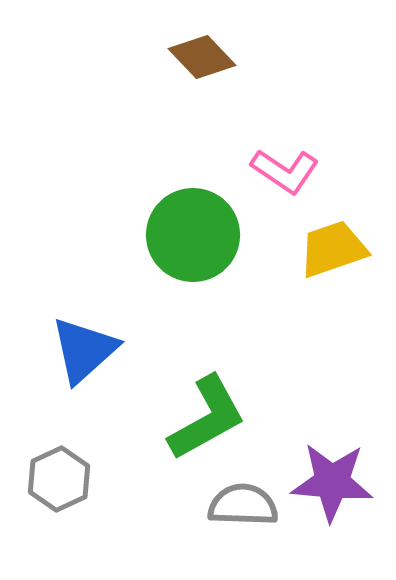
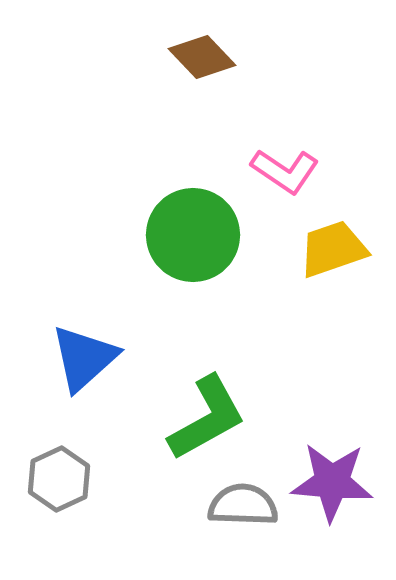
blue triangle: moved 8 px down
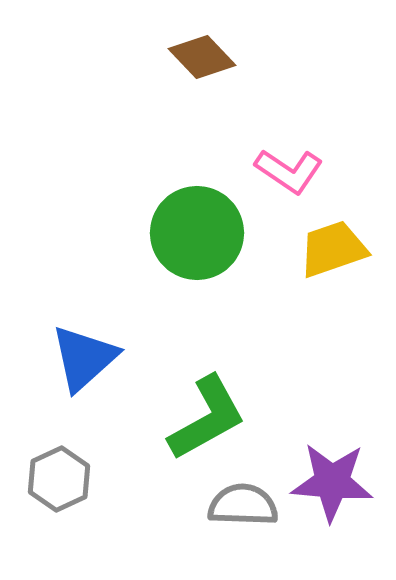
pink L-shape: moved 4 px right
green circle: moved 4 px right, 2 px up
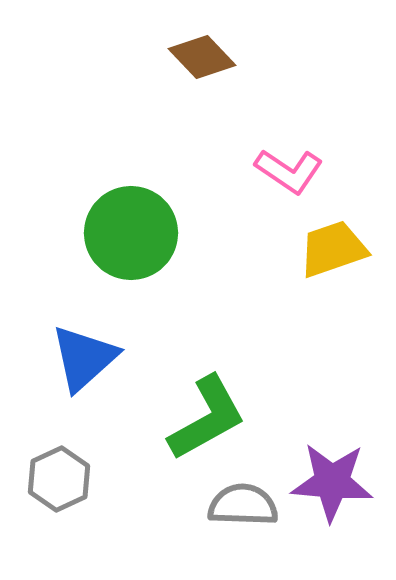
green circle: moved 66 px left
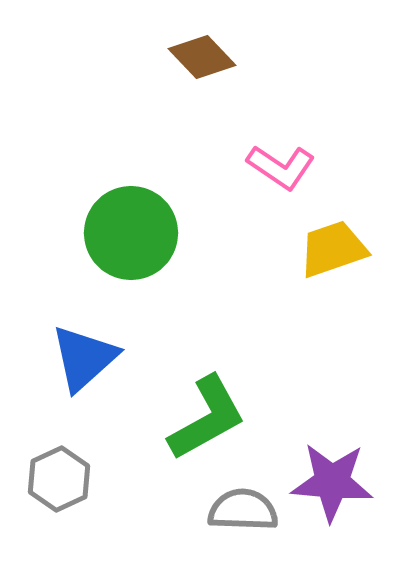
pink L-shape: moved 8 px left, 4 px up
gray semicircle: moved 5 px down
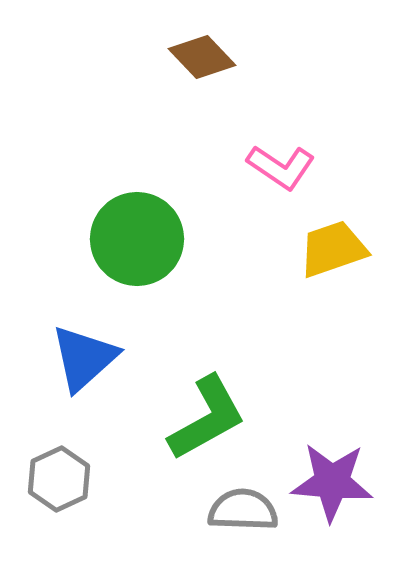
green circle: moved 6 px right, 6 px down
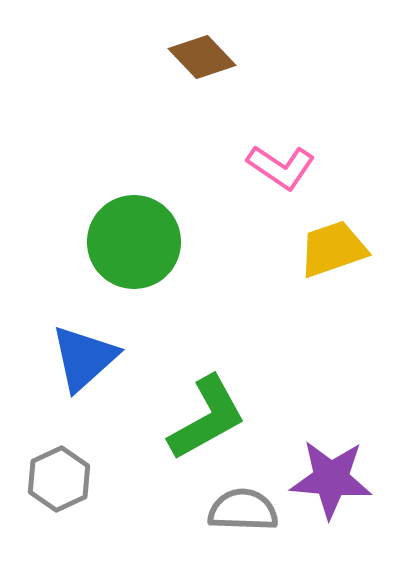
green circle: moved 3 px left, 3 px down
purple star: moved 1 px left, 3 px up
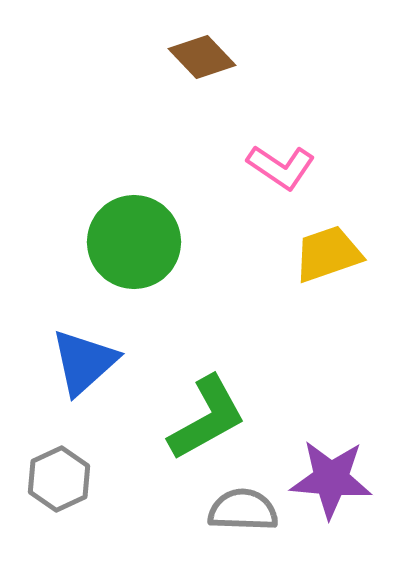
yellow trapezoid: moved 5 px left, 5 px down
blue triangle: moved 4 px down
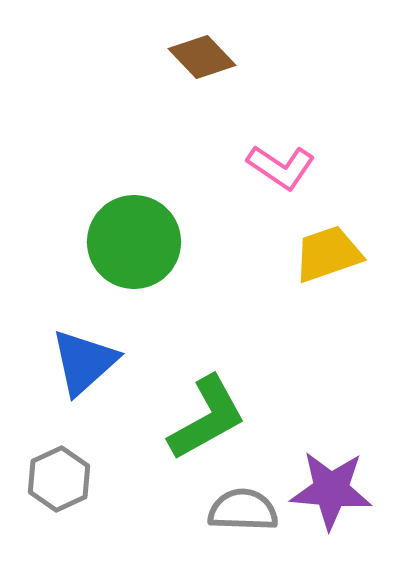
purple star: moved 11 px down
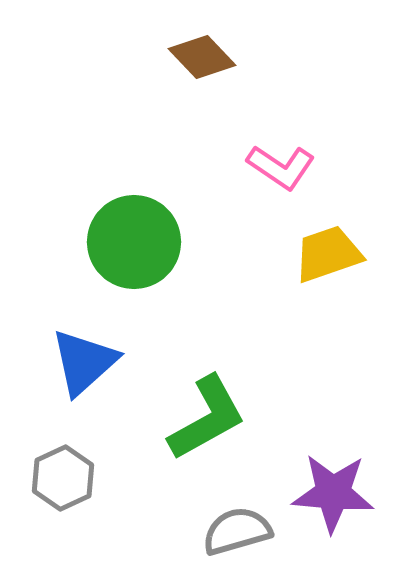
gray hexagon: moved 4 px right, 1 px up
purple star: moved 2 px right, 3 px down
gray semicircle: moved 6 px left, 21 px down; rotated 18 degrees counterclockwise
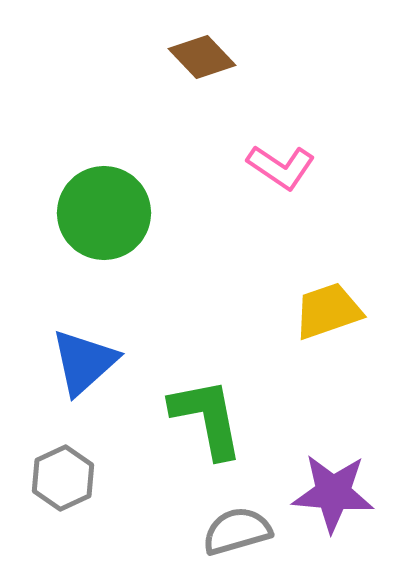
green circle: moved 30 px left, 29 px up
yellow trapezoid: moved 57 px down
green L-shape: rotated 72 degrees counterclockwise
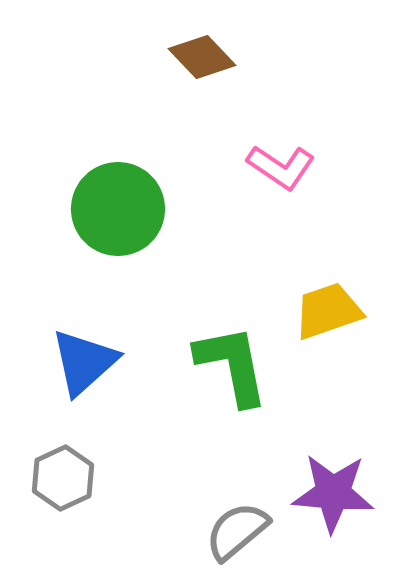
green circle: moved 14 px right, 4 px up
green L-shape: moved 25 px right, 53 px up
gray semicircle: rotated 24 degrees counterclockwise
